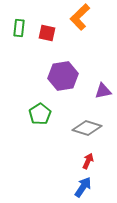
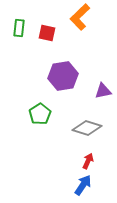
blue arrow: moved 2 px up
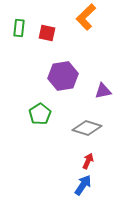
orange L-shape: moved 6 px right
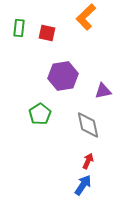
gray diamond: moved 1 px right, 3 px up; rotated 60 degrees clockwise
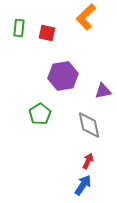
gray diamond: moved 1 px right
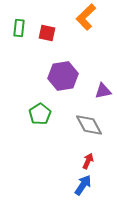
gray diamond: rotated 16 degrees counterclockwise
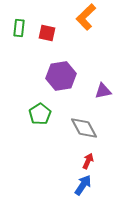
purple hexagon: moved 2 px left
gray diamond: moved 5 px left, 3 px down
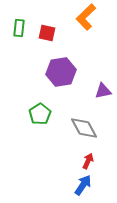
purple hexagon: moved 4 px up
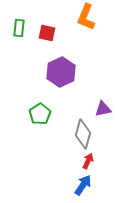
orange L-shape: rotated 24 degrees counterclockwise
purple hexagon: rotated 16 degrees counterclockwise
purple triangle: moved 18 px down
gray diamond: moved 1 px left, 6 px down; rotated 44 degrees clockwise
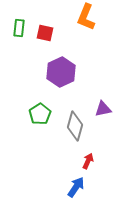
red square: moved 2 px left
gray diamond: moved 8 px left, 8 px up
blue arrow: moved 7 px left, 2 px down
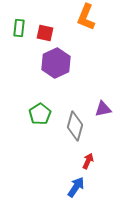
purple hexagon: moved 5 px left, 9 px up
